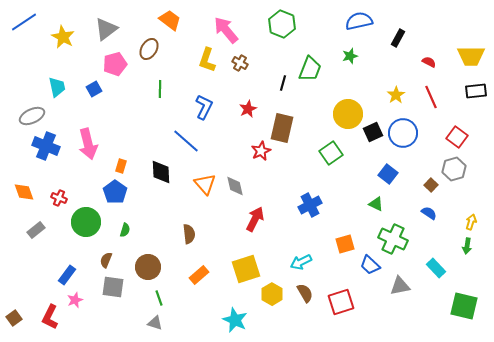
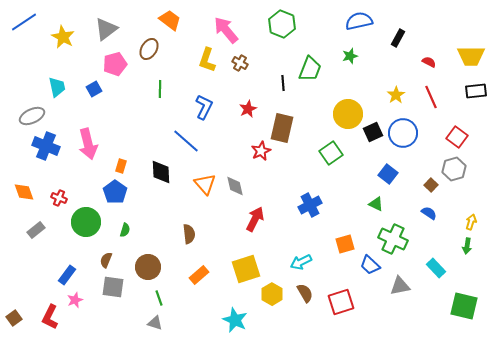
black line at (283, 83): rotated 21 degrees counterclockwise
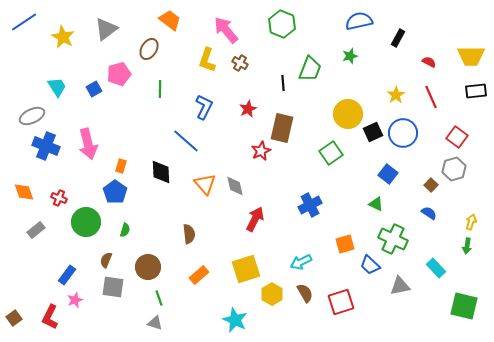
pink pentagon at (115, 64): moved 4 px right, 10 px down
cyan trapezoid at (57, 87): rotated 20 degrees counterclockwise
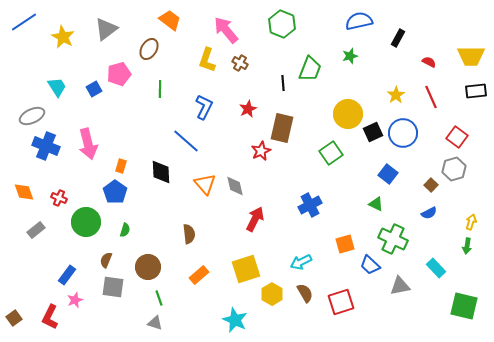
blue semicircle at (429, 213): rotated 119 degrees clockwise
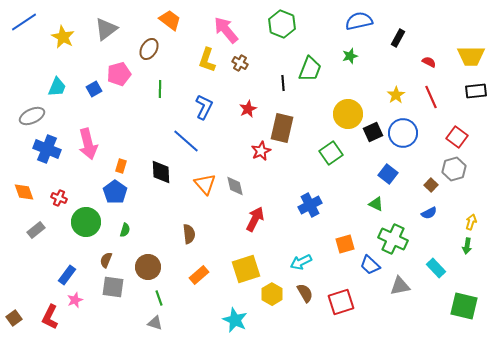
cyan trapezoid at (57, 87): rotated 55 degrees clockwise
blue cross at (46, 146): moved 1 px right, 3 px down
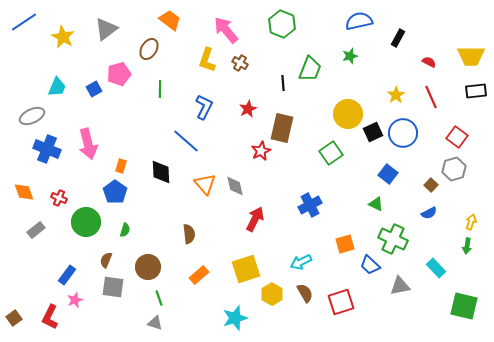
cyan star at (235, 320): moved 2 px up; rotated 30 degrees clockwise
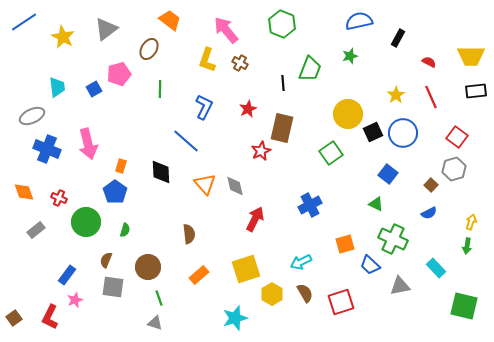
cyan trapezoid at (57, 87): rotated 30 degrees counterclockwise
